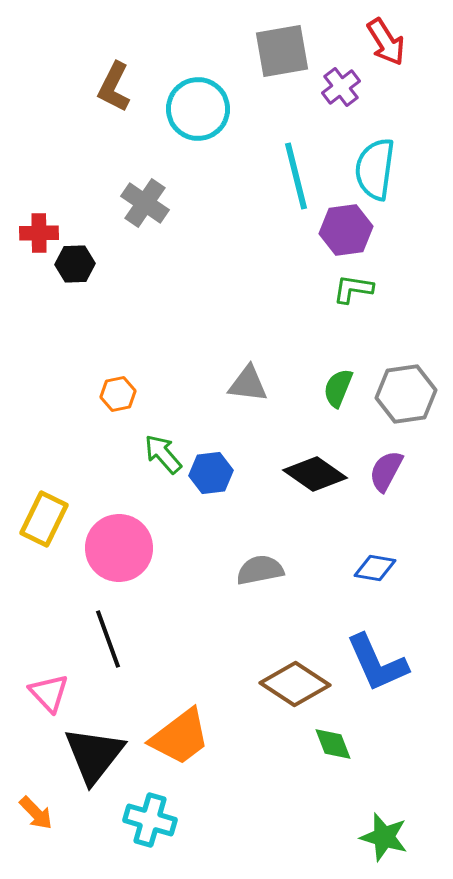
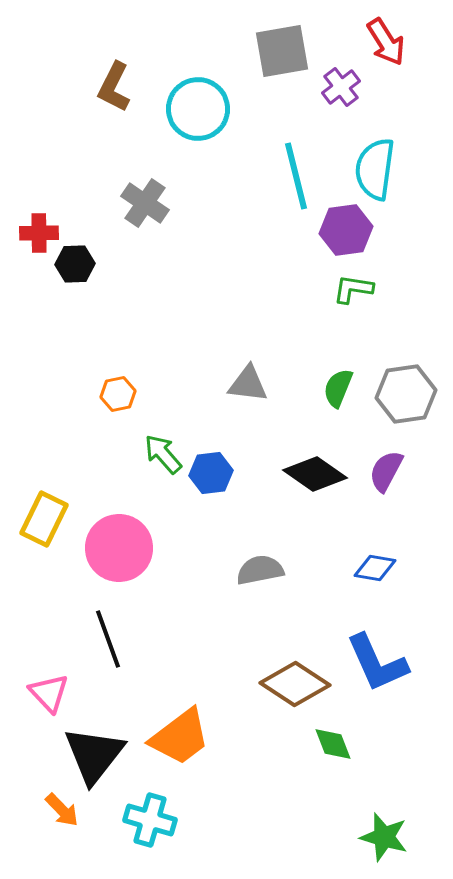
orange arrow: moved 26 px right, 3 px up
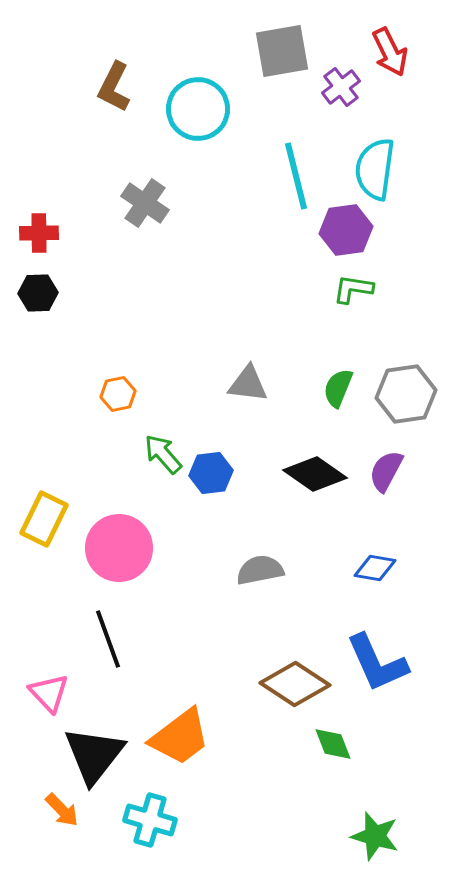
red arrow: moved 4 px right, 10 px down; rotated 6 degrees clockwise
black hexagon: moved 37 px left, 29 px down
green star: moved 9 px left, 1 px up
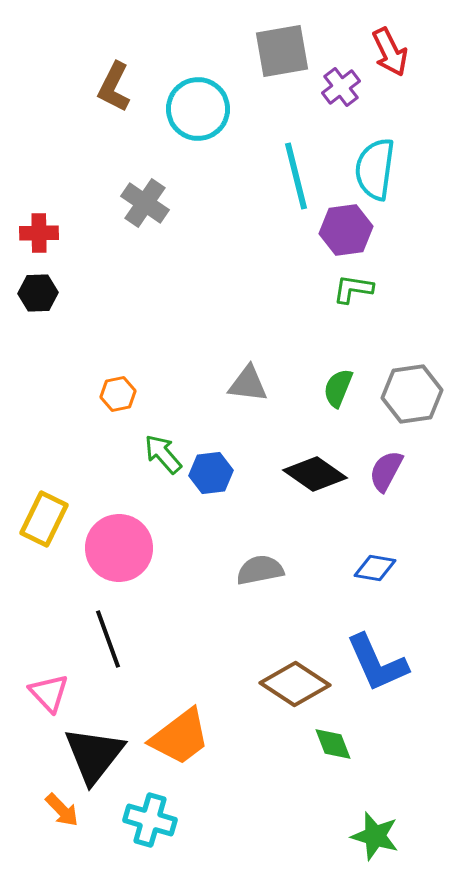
gray hexagon: moved 6 px right
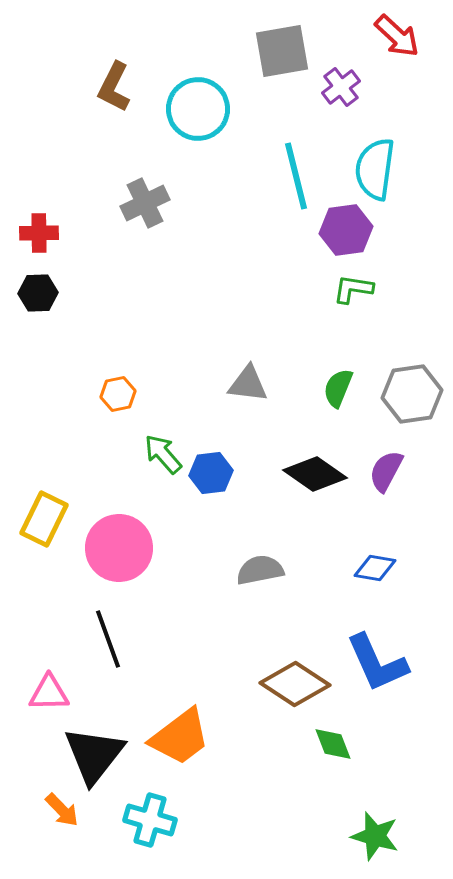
red arrow: moved 7 px right, 16 px up; rotated 21 degrees counterclockwise
gray cross: rotated 30 degrees clockwise
pink triangle: rotated 48 degrees counterclockwise
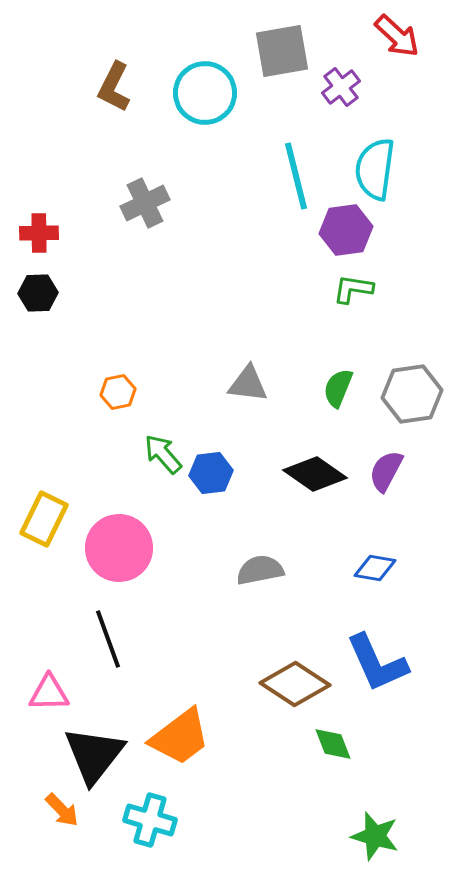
cyan circle: moved 7 px right, 16 px up
orange hexagon: moved 2 px up
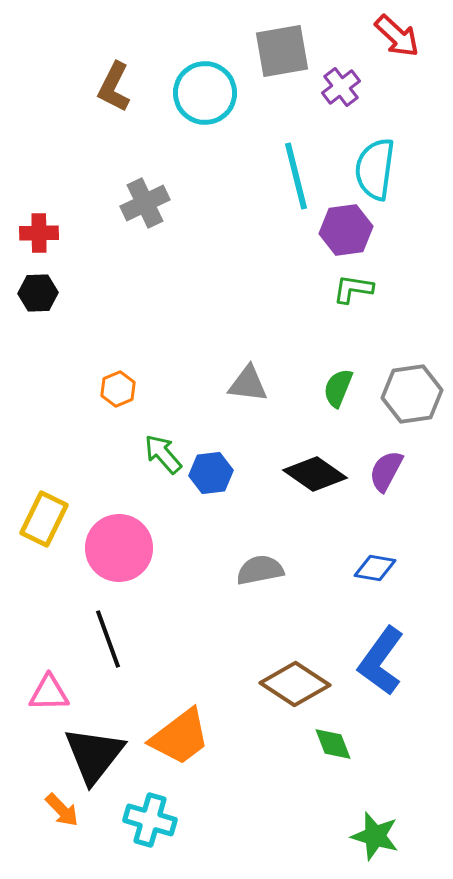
orange hexagon: moved 3 px up; rotated 12 degrees counterclockwise
blue L-shape: moved 4 px right, 2 px up; rotated 60 degrees clockwise
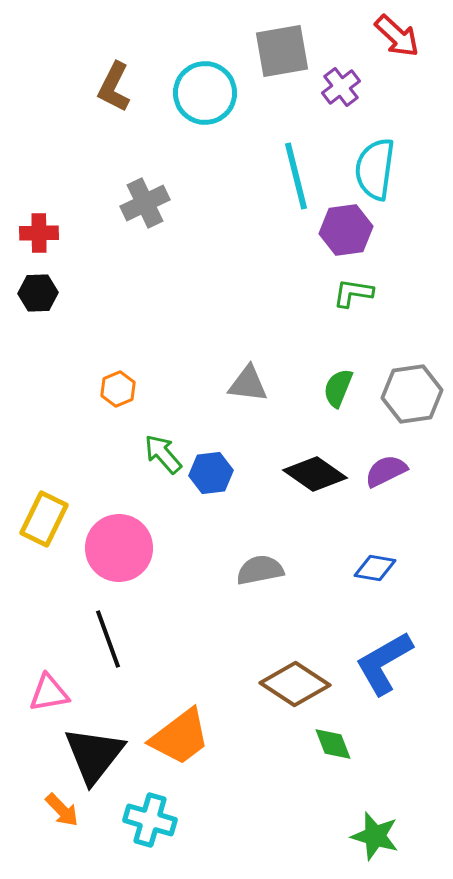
green L-shape: moved 4 px down
purple semicircle: rotated 36 degrees clockwise
blue L-shape: moved 3 px right, 2 px down; rotated 24 degrees clockwise
pink triangle: rotated 9 degrees counterclockwise
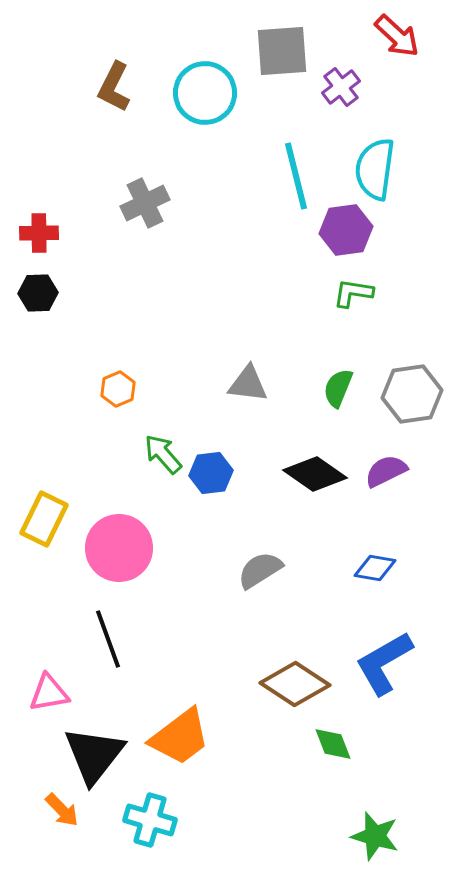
gray square: rotated 6 degrees clockwise
gray semicircle: rotated 21 degrees counterclockwise
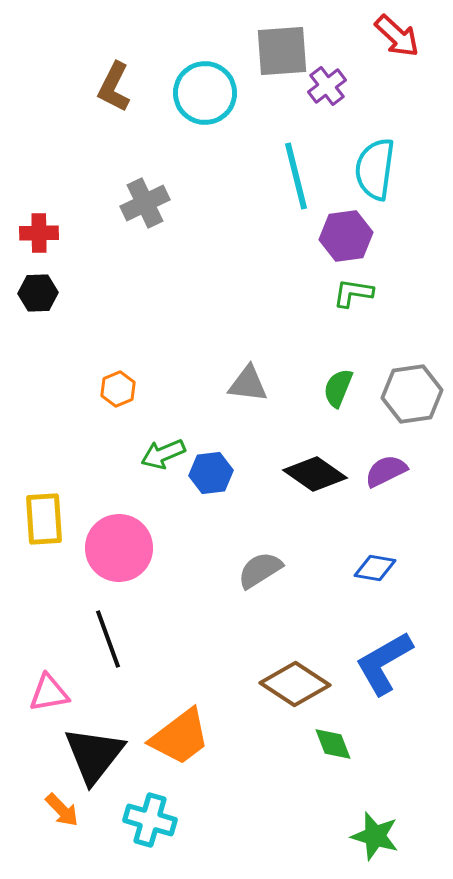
purple cross: moved 14 px left, 1 px up
purple hexagon: moved 6 px down
green arrow: rotated 72 degrees counterclockwise
yellow rectangle: rotated 30 degrees counterclockwise
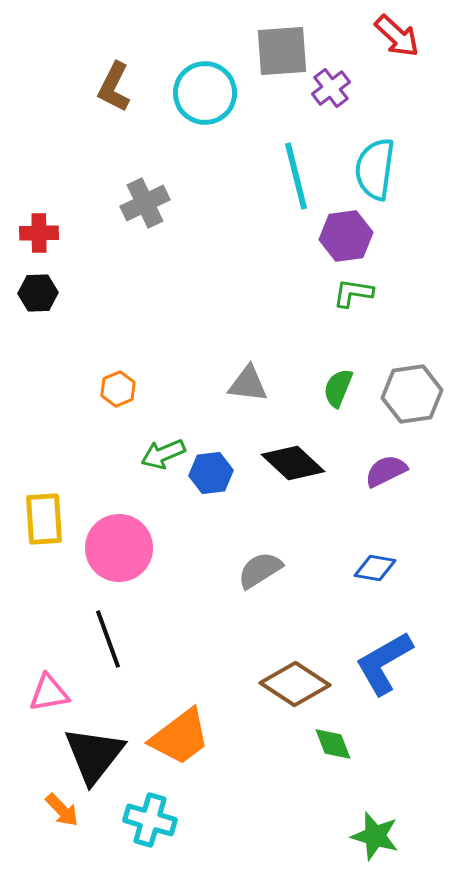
purple cross: moved 4 px right, 2 px down
black diamond: moved 22 px left, 11 px up; rotated 8 degrees clockwise
